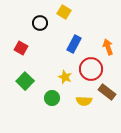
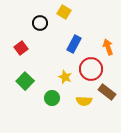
red square: rotated 24 degrees clockwise
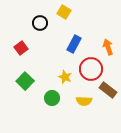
brown rectangle: moved 1 px right, 2 px up
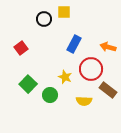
yellow square: rotated 32 degrees counterclockwise
black circle: moved 4 px right, 4 px up
orange arrow: rotated 56 degrees counterclockwise
green square: moved 3 px right, 3 px down
green circle: moved 2 px left, 3 px up
